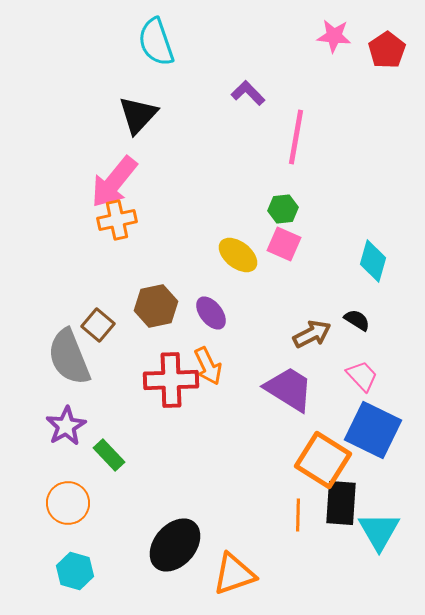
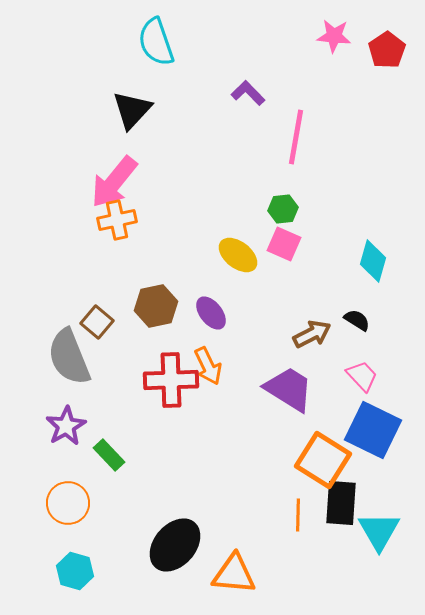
black triangle: moved 6 px left, 5 px up
brown square: moved 1 px left, 3 px up
orange triangle: rotated 24 degrees clockwise
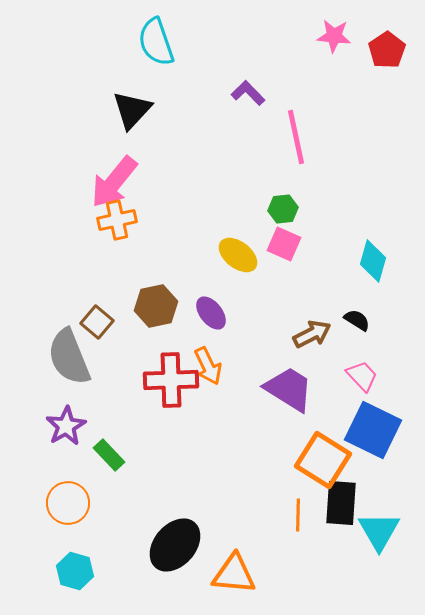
pink line: rotated 22 degrees counterclockwise
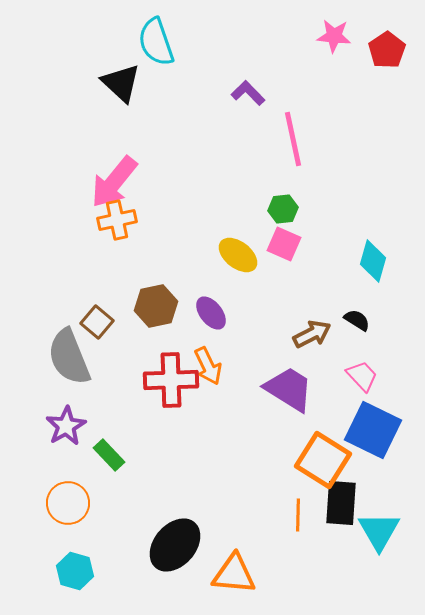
black triangle: moved 11 px left, 27 px up; rotated 30 degrees counterclockwise
pink line: moved 3 px left, 2 px down
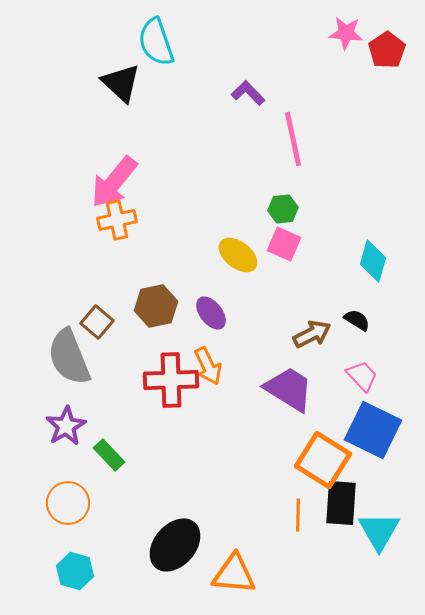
pink star: moved 12 px right, 3 px up
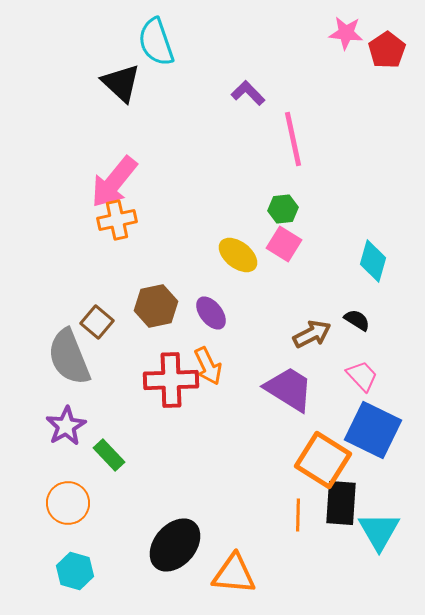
pink square: rotated 8 degrees clockwise
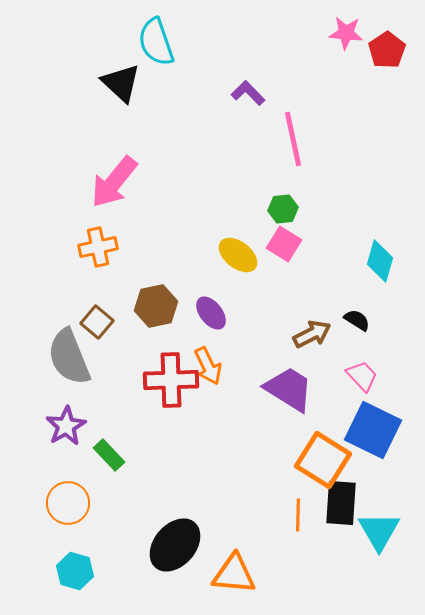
orange cross: moved 19 px left, 27 px down
cyan diamond: moved 7 px right
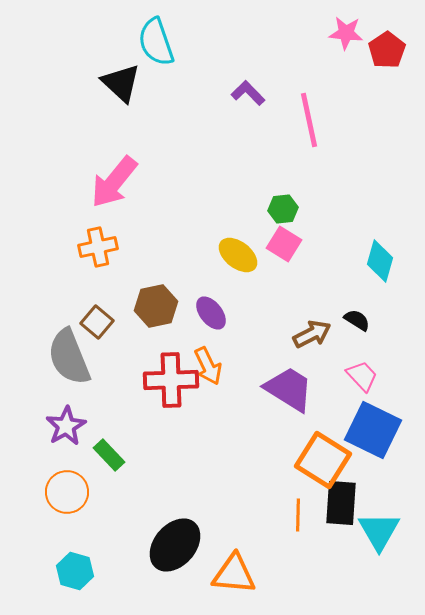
pink line: moved 16 px right, 19 px up
orange circle: moved 1 px left, 11 px up
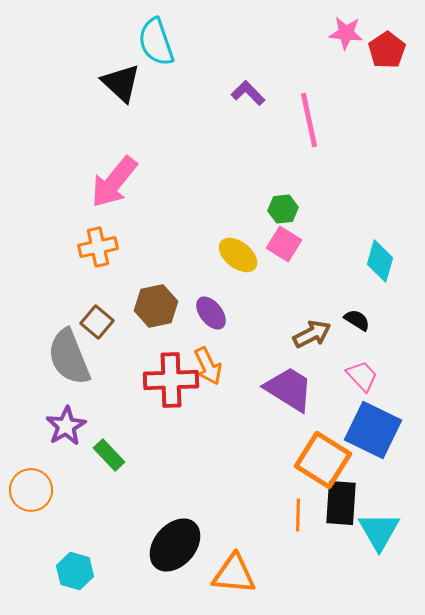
orange circle: moved 36 px left, 2 px up
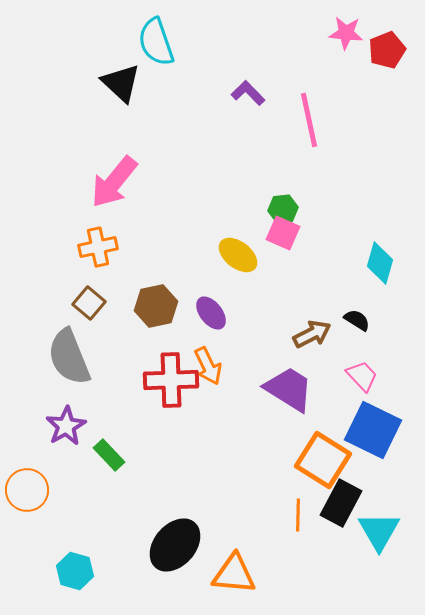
red pentagon: rotated 12 degrees clockwise
pink square: moved 1 px left, 11 px up; rotated 8 degrees counterclockwise
cyan diamond: moved 2 px down
brown square: moved 8 px left, 19 px up
orange circle: moved 4 px left
black rectangle: rotated 24 degrees clockwise
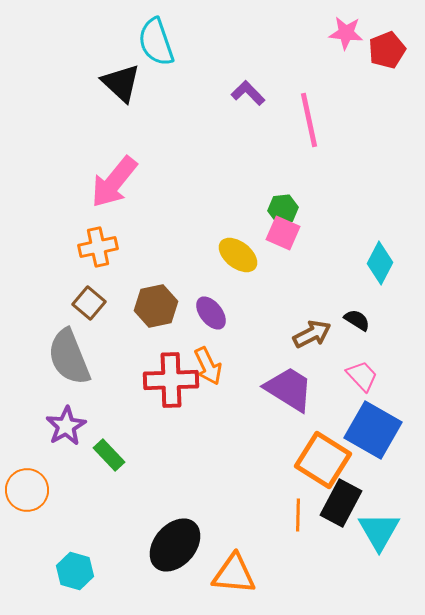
cyan diamond: rotated 12 degrees clockwise
blue square: rotated 4 degrees clockwise
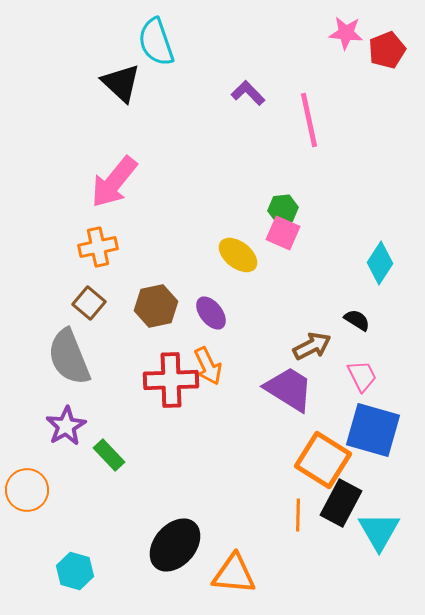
cyan diamond: rotated 6 degrees clockwise
brown arrow: moved 12 px down
pink trapezoid: rotated 16 degrees clockwise
blue square: rotated 14 degrees counterclockwise
